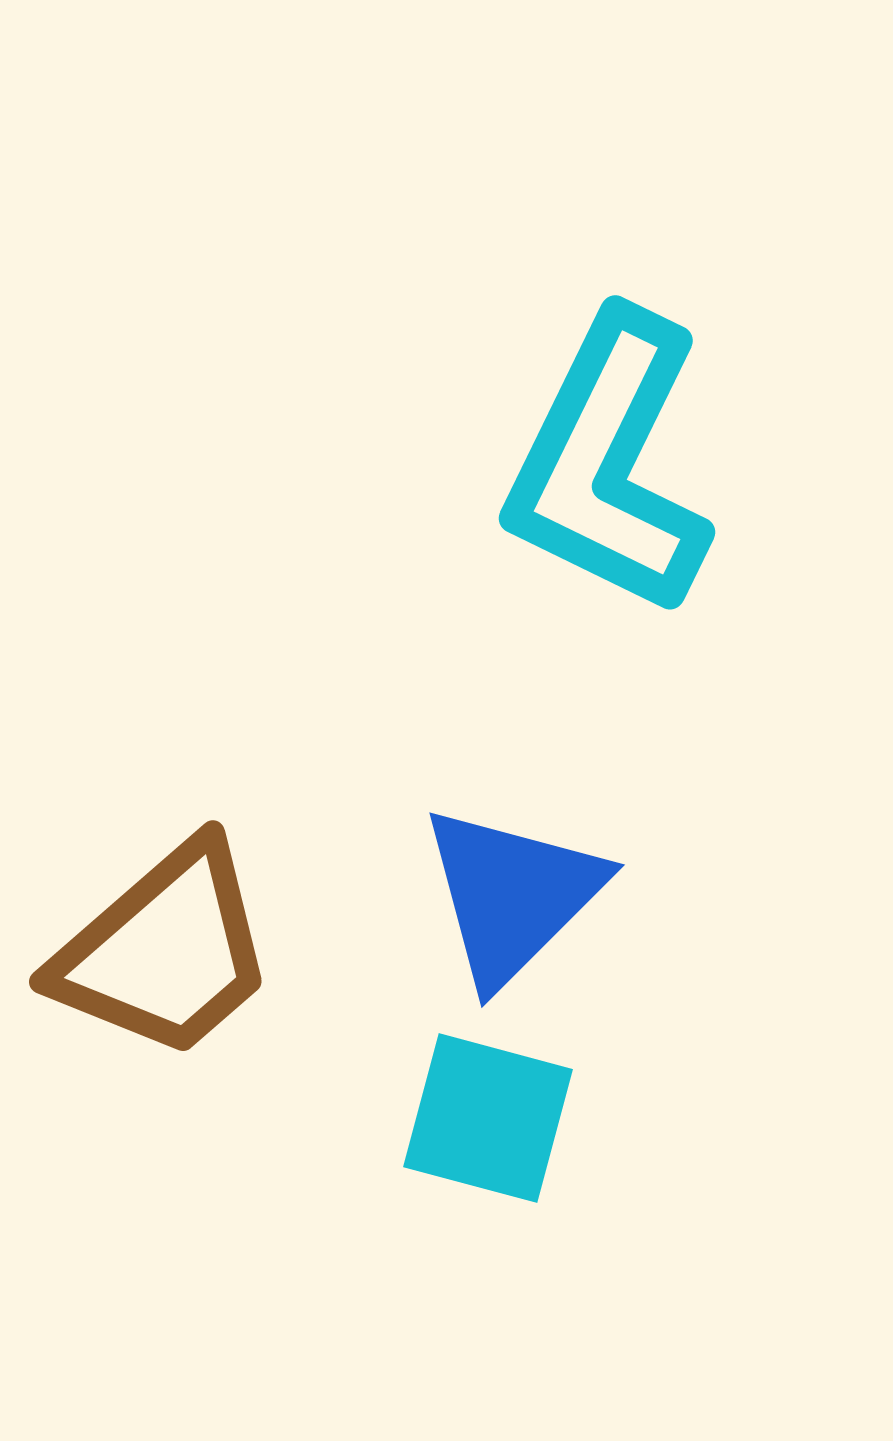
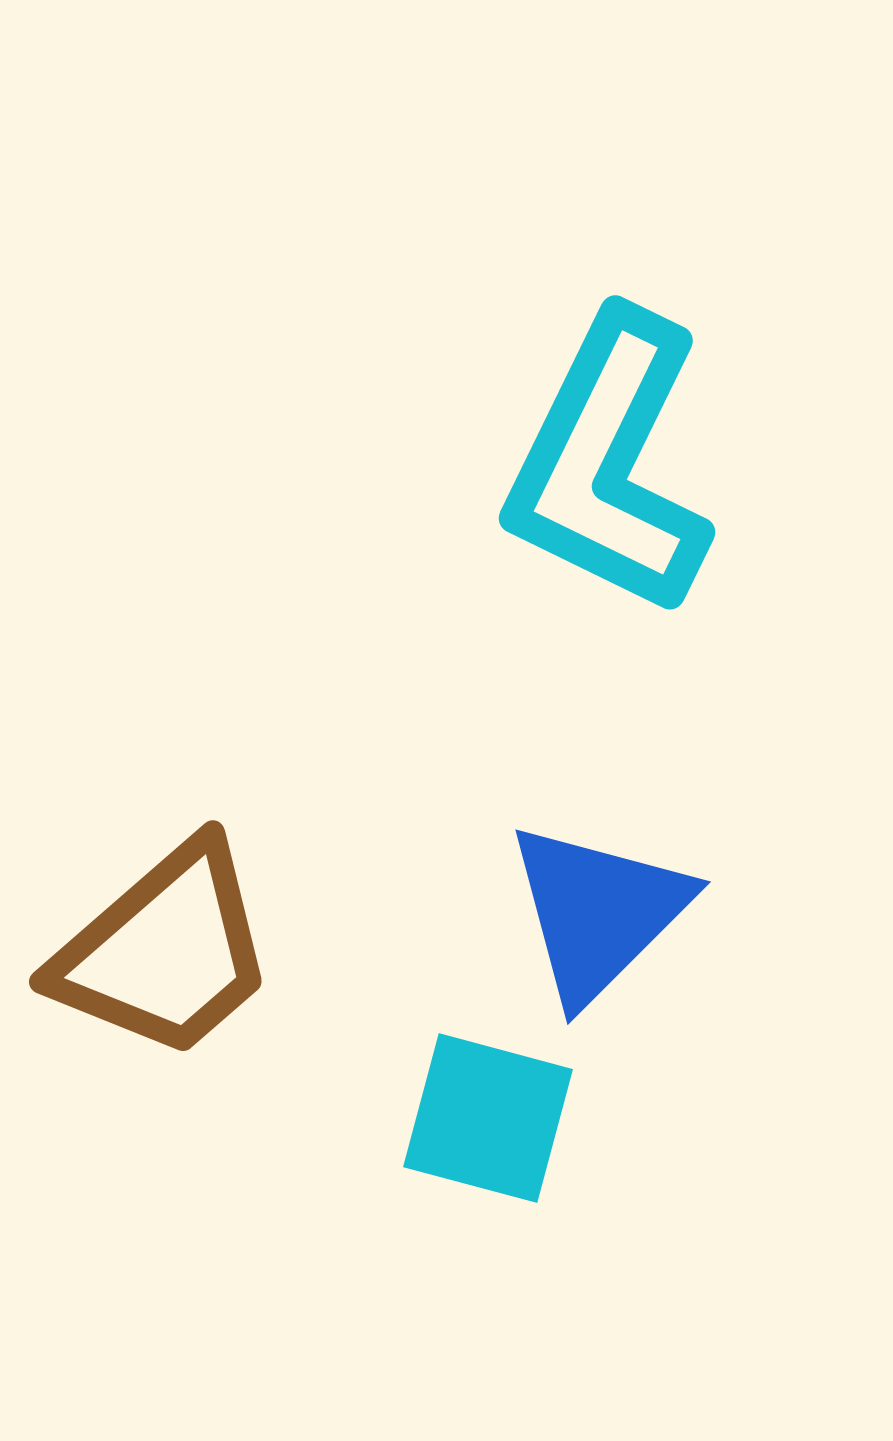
blue triangle: moved 86 px right, 17 px down
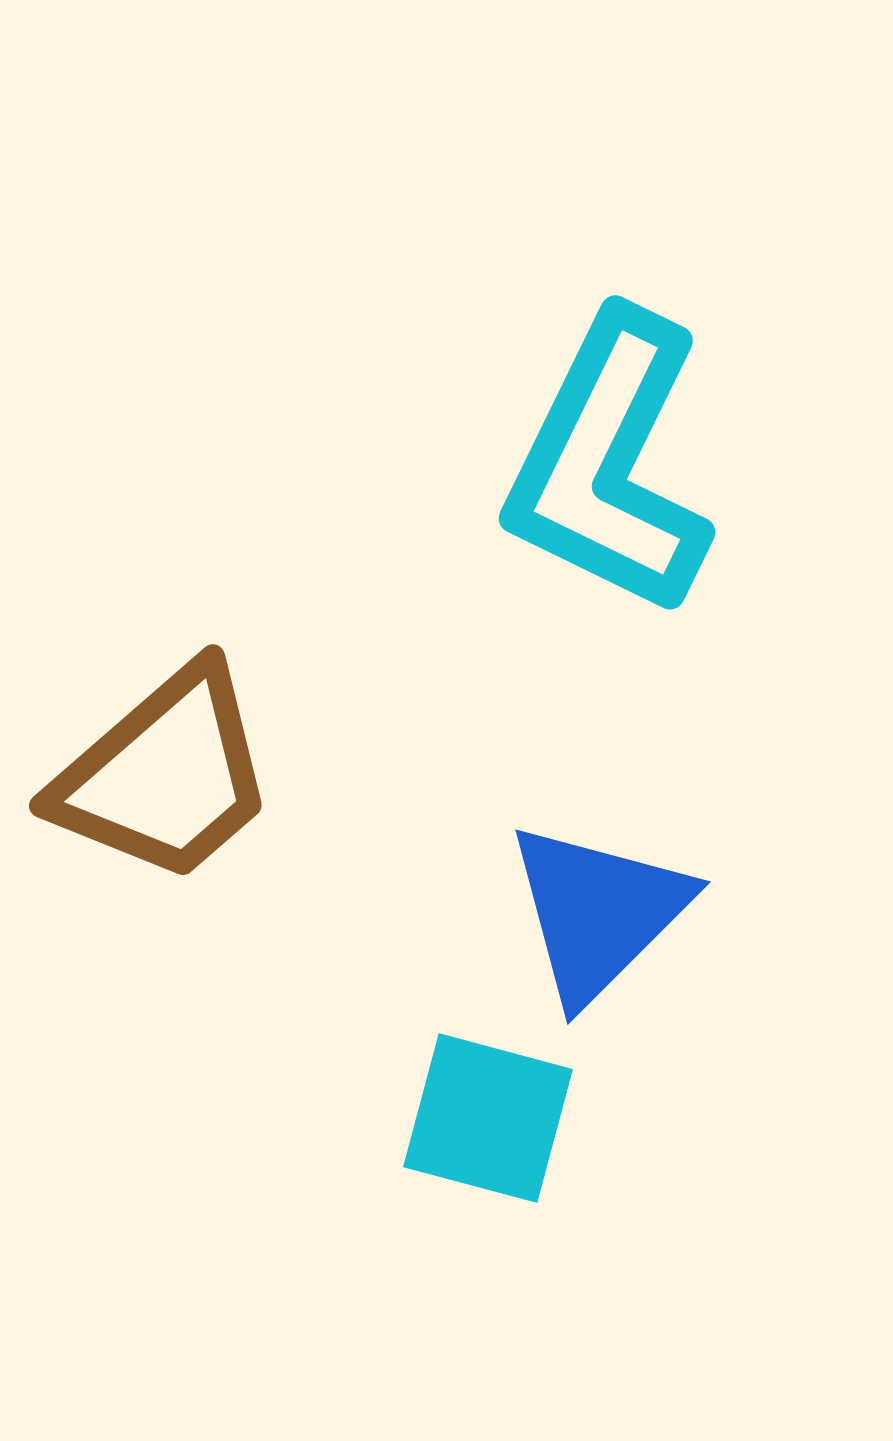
brown trapezoid: moved 176 px up
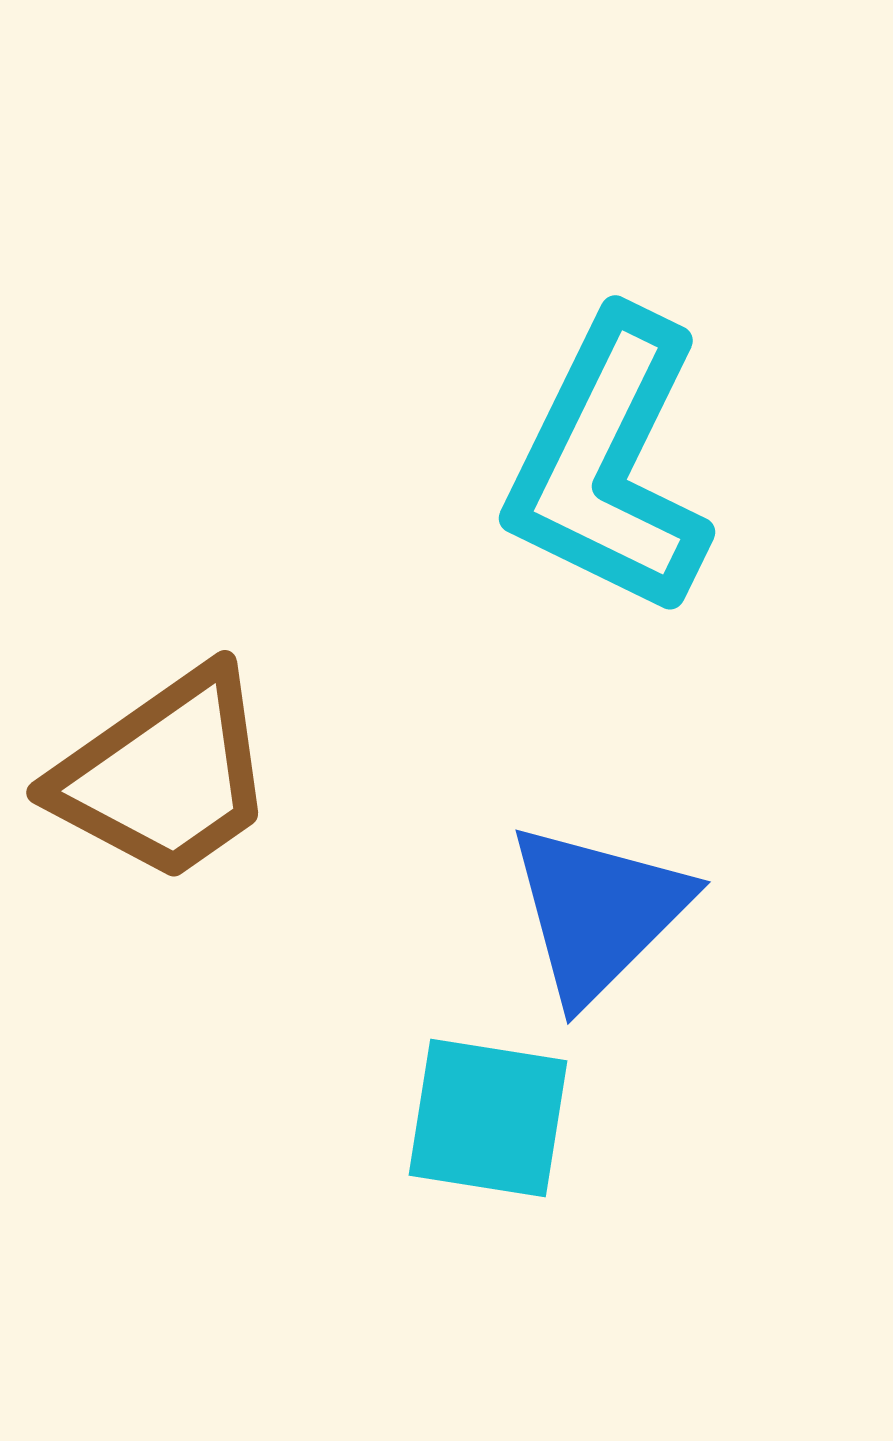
brown trapezoid: rotated 6 degrees clockwise
cyan square: rotated 6 degrees counterclockwise
